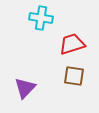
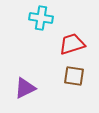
purple triangle: rotated 20 degrees clockwise
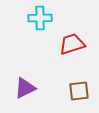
cyan cross: moved 1 px left; rotated 10 degrees counterclockwise
brown square: moved 5 px right, 15 px down; rotated 15 degrees counterclockwise
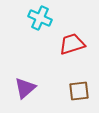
cyan cross: rotated 25 degrees clockwise
purple triangle: rotated 15 degrees counterclockwise
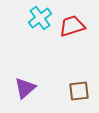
cyan cross: rotated 30 degrees clockwise
red trapezoid: moved 18 px up
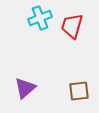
cyan cross: rotated 15 degrees clockwise
red trapezoid: rotated 56 degrees counterclockwise
